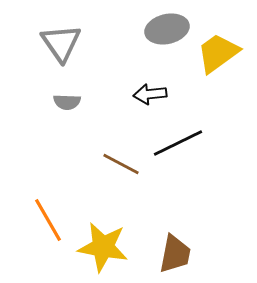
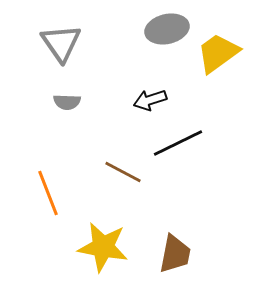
black arrow: moved 6 px down; rotated 12 degrees counterclockwise
brown line: moved 2 px right, 8 px down
orange line: moved 27 px up; rotated 9 degrees clockwise
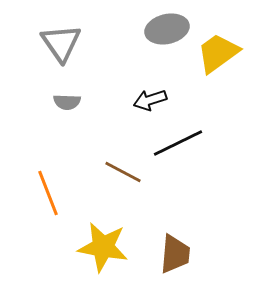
brown trapezoid: rotated 6 degrees counterclockwise
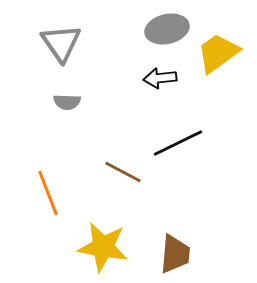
black arrow: moved 10 px right, 22 px up; rotated 12 degrees clockwise
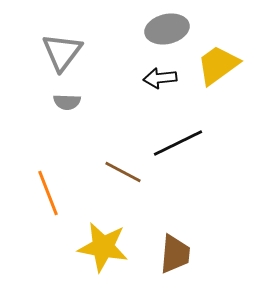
gray triangle: moved 1 px right, 9 px down; rotated 12 degrees clockwise
yellow trapezoid: moved 12 px down
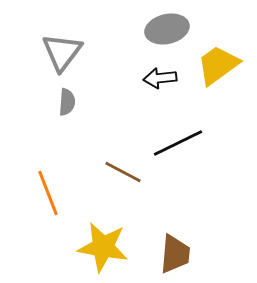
gray semicircle: rotated 88 degrees counterclockwise
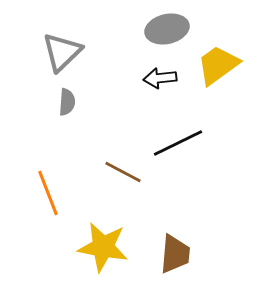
gray triangle: rotated 9 degrees clockwise
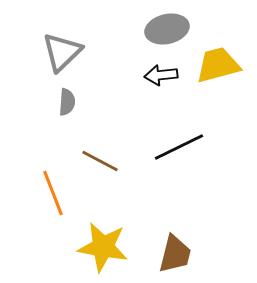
yellow trapezoid: rotated 21 degrees clockwise
black arrow: moved 1 px right, 3 px up
black line: moved 1 px right, 4 px down
brown line: moved 23 px left, 11 px up
orange line: moved 5 px right
brown trapezoid: rotated 9 degrees clockwise
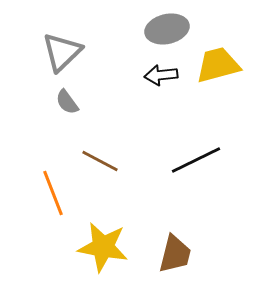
gray semicircle: rotated 140 degrees clockwise
black line: moved 17 px right, 13 px down
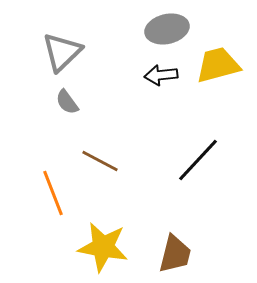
black line: moved 2 px right; rotated 21 degrees counterclockwise
